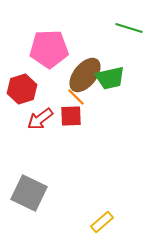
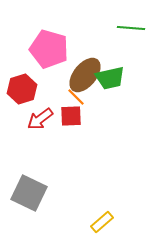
green line: moved 2 px right; rotated 12 degrees counterclockwise
pink pentagon: rotated 18 degrees clockwise
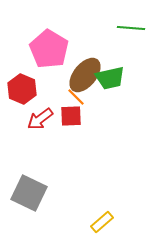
pink pentagon: rotated 15 degrees clockwise
red hexagon: rotated 20 degrees counterclockwise
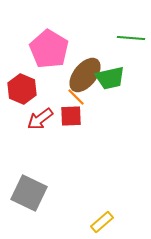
green line: moved 10 px down
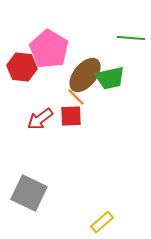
red hexagon: moved 22 px up; rotated 16 degrees counterclockwise
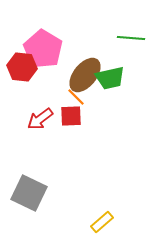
pink pentagon: moved 6 px left
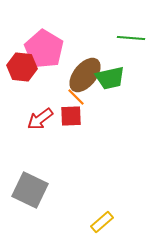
pink pentagon: moved 1 px right
gray square: moved 1 px right, 3 px up
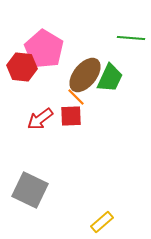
green trapezoid: rotated 52 degrees counterclockwise
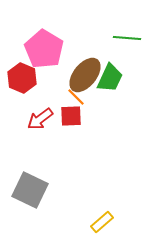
green line: moved 4 px left
red hexagon: moved 11 px down; rotated 16 degrees clockwise
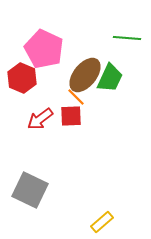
pink pentagon: rotated 6 degrees counterclockwise
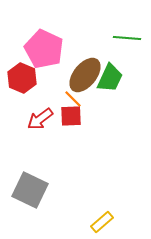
orange line: moved 3 px left, 2 px down
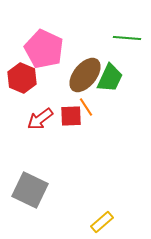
orange line: moved 13 px right, 8 px down; rotated 12 degrees clockwise
